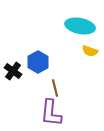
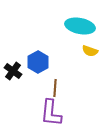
brown line: rotated 18 degrees clockwise
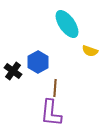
cyan ellipse: moved 13 px left, 2 px up; rotated 44 degrees clockwise
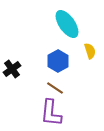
yellow semicircle: rotated 126 degrees counterclockwise
blue hexagon: moved 20 px right, 1 px up
black cross: moved 1 px left, 2 px up; rotated 18 degrees clockwise
brown line: rotated 60 degrees counterclockwise
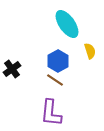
brown line: moved 8 px up
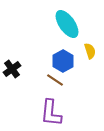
blue hexagon: moved 5 px right
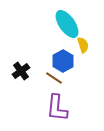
yellow semicircle: moved 7 px left, 6 px up
black cross: moved 9 px right, 2 px down
brown line: moved 1 px left, 2 px up
purple L-shape: moved 6 px right, 5 px up
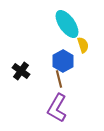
black cross: rotated 18 degrees counterclockwise
brown line: moved 5 px right, 1 px down; rotated 42 degrees clockwise
purple L-shape: rotated 24 degrees clockwise
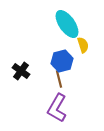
blue hexagon: moved 1 px left; rotated 15 degrees clockwise
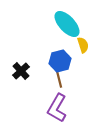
cyan ellipse: rotated 8 degrees counterclockwise
blue hexagon: moved 2 px left
black cross: rotated 12 degrees clockwise
